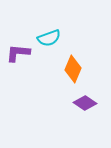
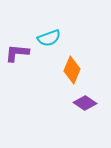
purple L-shape: moved 1 px left
orange diamond: moved 1 px left, 1 px down
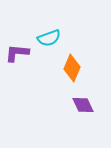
orange diamond: moved 2 px up
purple diamond: moved 2 px left, 2 px down; rotated 30 degrees clockwise
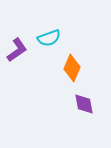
purple L-shape: moved 3 px up; rotated 140 degrees clockwise
purple diamond: moved 1 px right, 1 px up; rotated 15 degrees clockwise
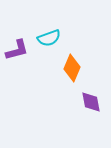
purple L-shape: rotated 20 degrees clockwise
purple diamond: moved 7 px right, 2 px up
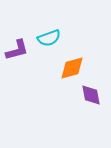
orange diamond: rotated 52 degrees clockwise
purple diamond: moved 7 px up
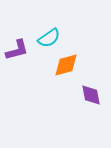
cyan semicircle: rotated 15 degrees counterclockwise
orange diamond: moved 6 px left, 3 px up
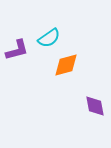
purple diamond: moved 4 px right, 11 px down
